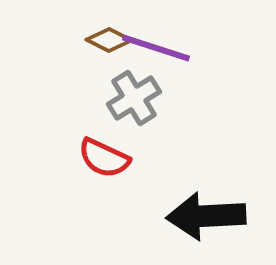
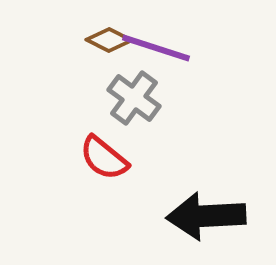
gray cross: rotated 22 degrees counterclockwise
red semicircle: rotated 14 degrees clockwise
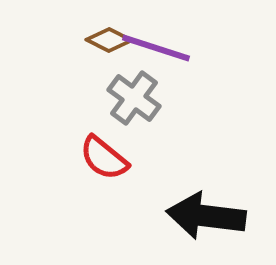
black arrow: rotated 10 degrees clockwise
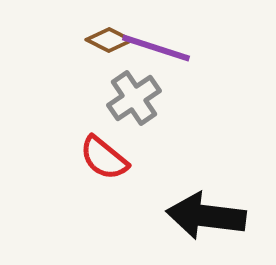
gray cross: rotated 20 degrees clockwise
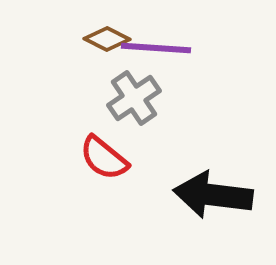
brown diamond: moved 2 px left, 1 px up
purple line: rotated 14 degrees counterclockwise
black arrow: moved 7 px right, 21 px up
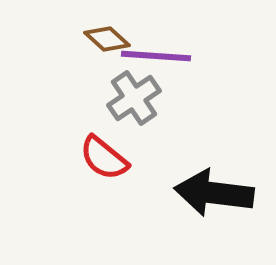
brown diamond: rotated 15 degrees clockwise
purple line: moved 8 px down
black arrow: moved 1 px right, 2 px up
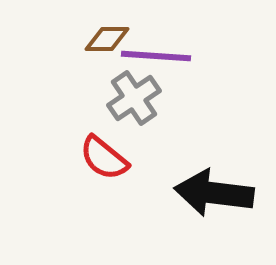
brown diamond: rotated 42 degrees counterclockwise
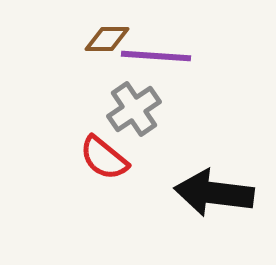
gray cross: moved 11 px down
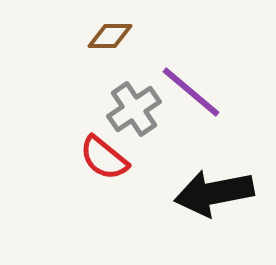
brown diamond: moved 3 px right, 3 px up
purple line: moved 35 px right, 36 px down; rotated 36 degrees clockwise
black arrow: rotated 18 degrees counterclockwise
